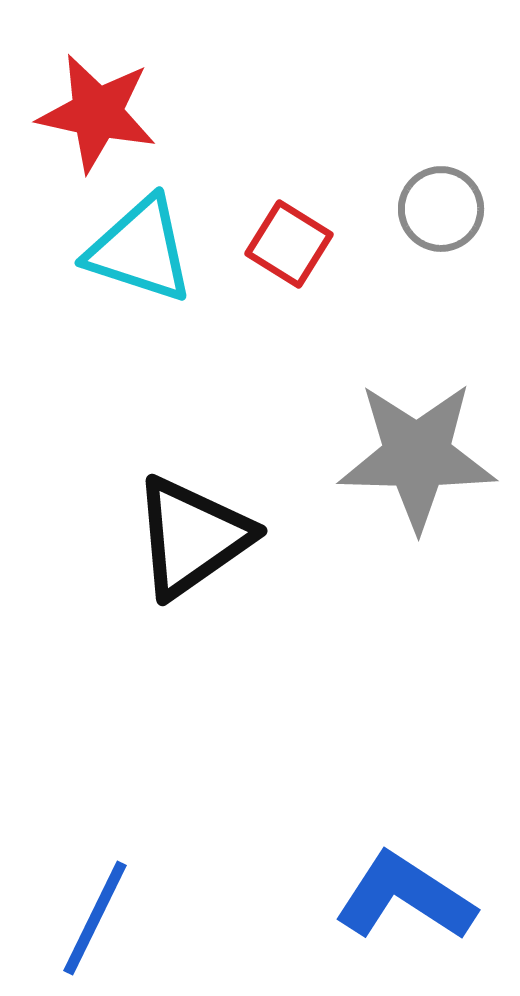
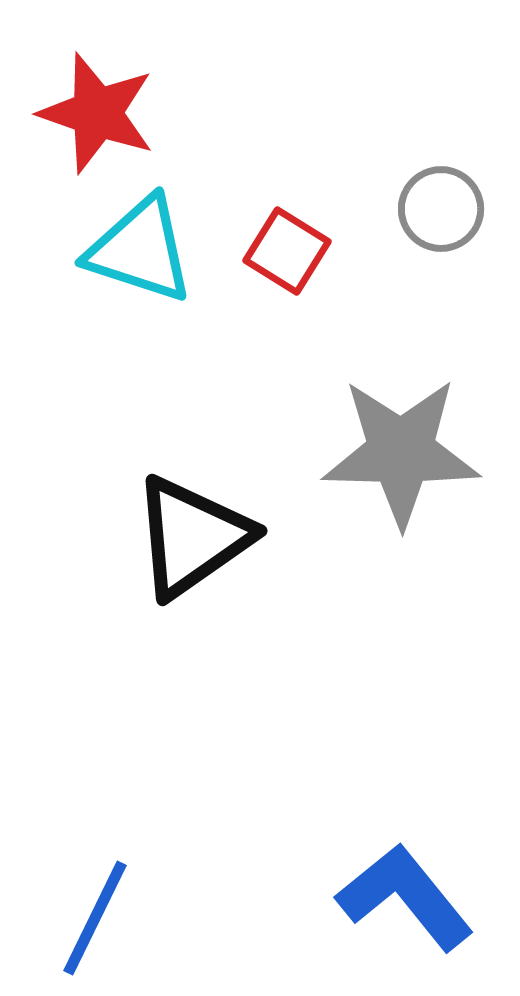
red star: rotated 7 degrees clockwise
red square: moved 2 px left, 7 px down
gray star: moved 16 px left, 4 px up
blue L-shape: rotated 18 degrees clockwise
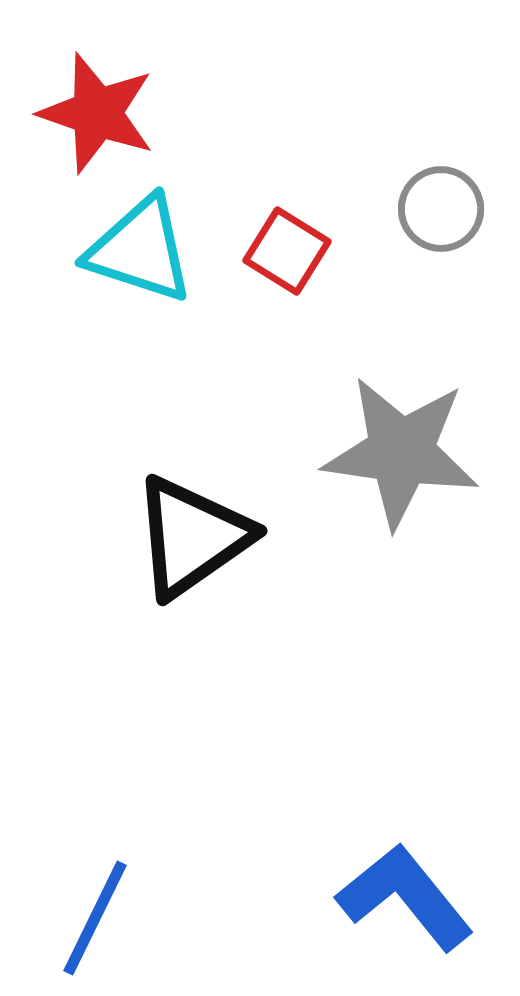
gray star: rotated 7 degrees clockwise
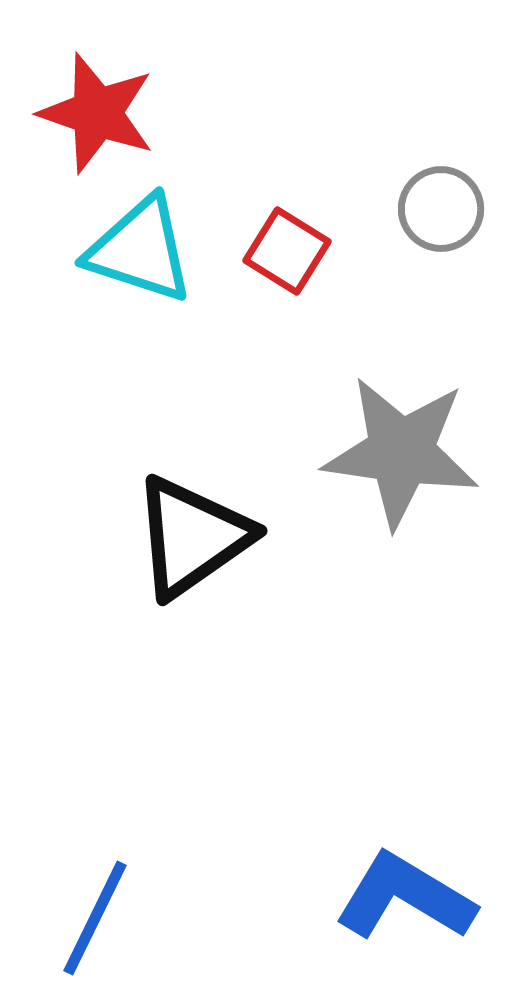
blue L-shape: rotated 20 degrees counterclockwise
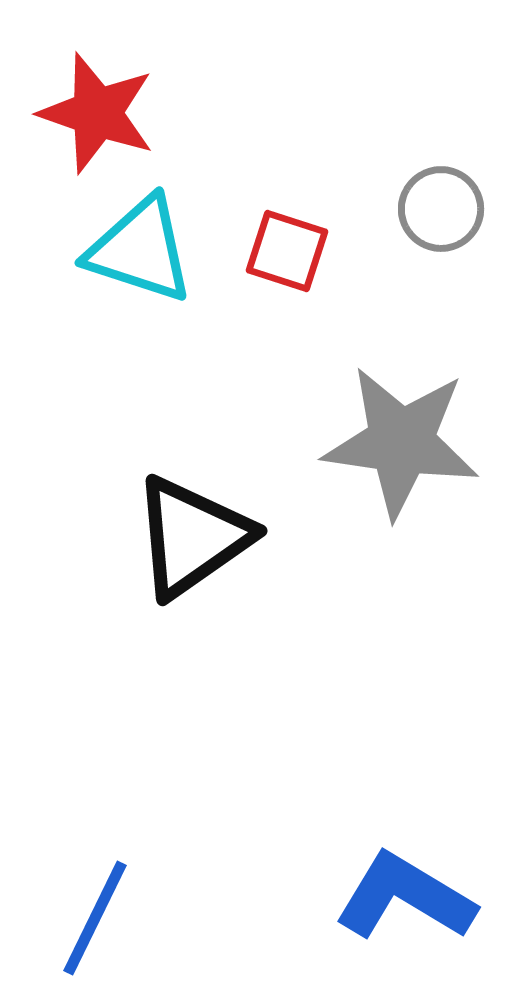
red square: rotated 14 degrees counterclockwise
gray star: moved 10 px up
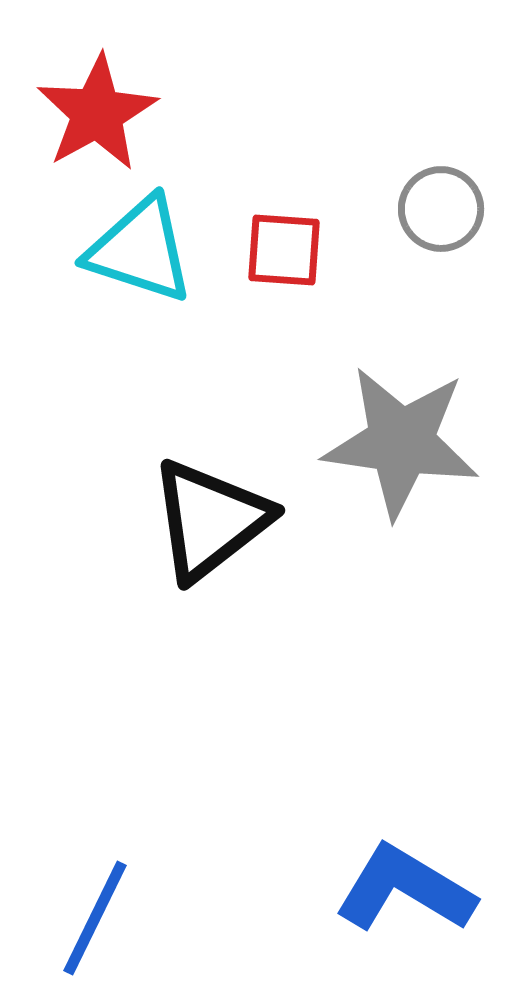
red star: rotated 24 degrees clockwise
red square: moved 3 px left, 1 px up; rotated 14 degrees counterclockwise
black triangle: moved 18 px right, 17 px up; rotated 3 degrees counterclockwise
blue L-shape: moved 8 px up
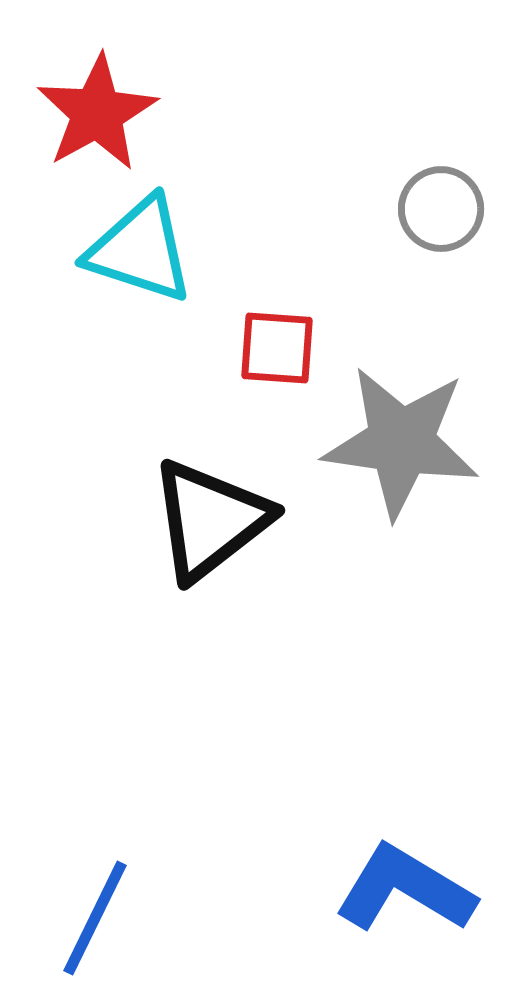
red square: moved 7 px left, 98 px down
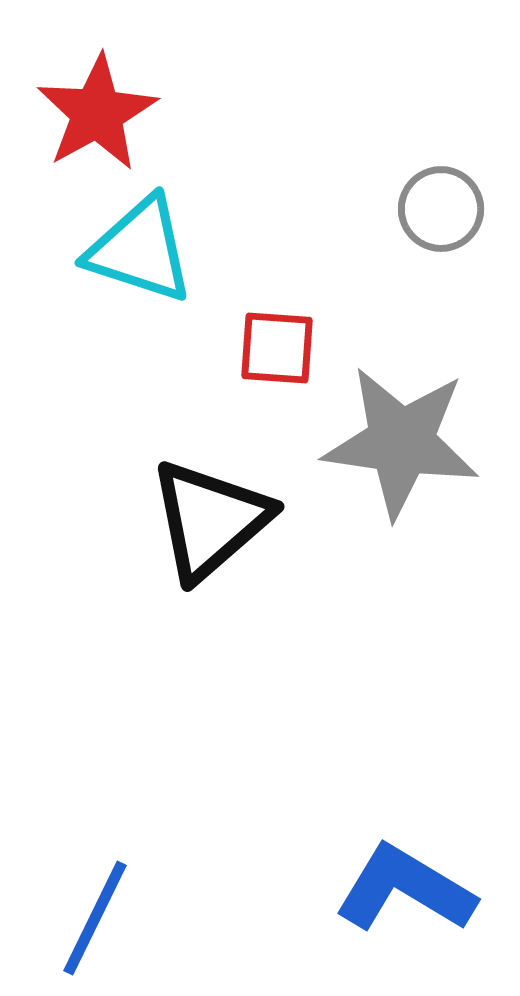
black triangle: rotated 3 degrees counterclockwise
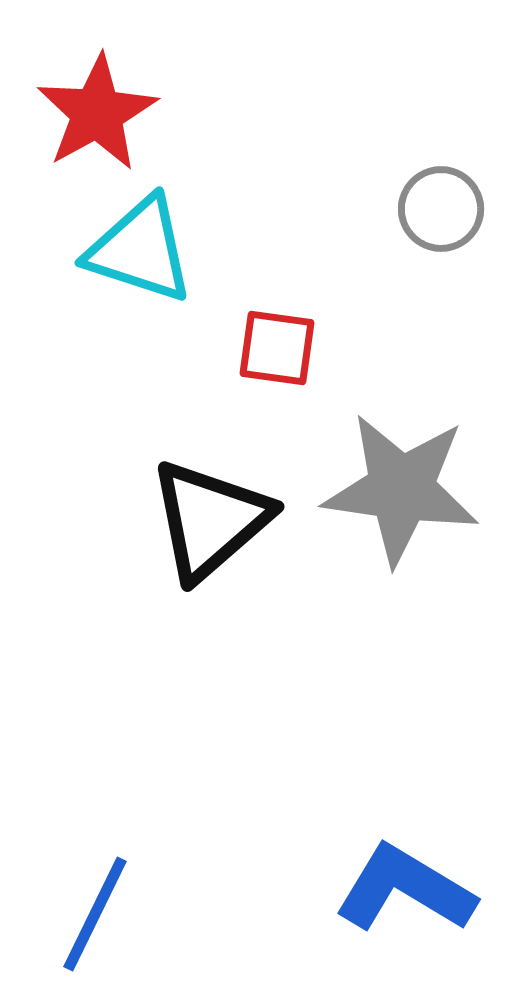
red square: rotated 4 degrees clockwise
gray star: moved 47 px down
blue line: moved 4 px up
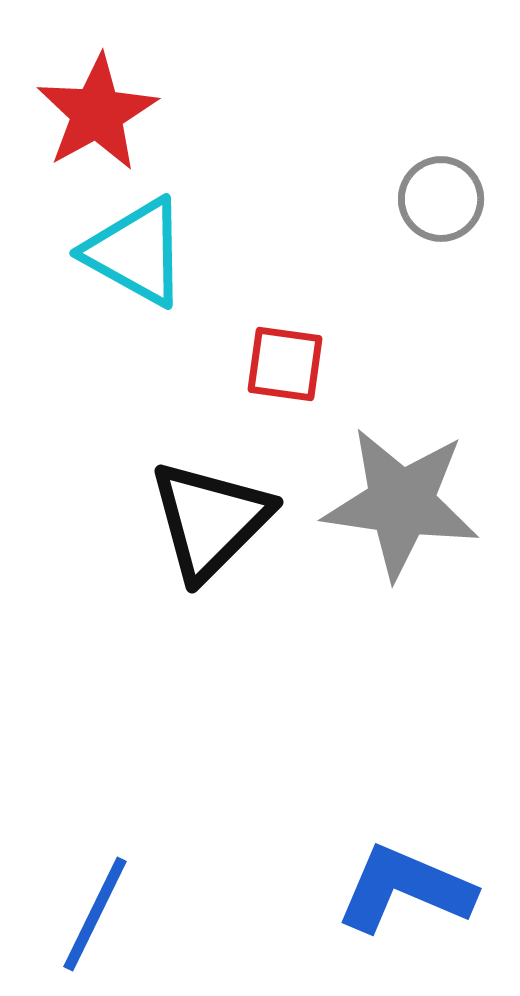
gray circle: moved 10 px up
cyan triangle: moved 4 px left, 2 px down; rotated 11 degrees clockwise
red square: moved 8 px right, 16 px down
gray star: moved 14 px down
black triangle: rotated 4 degrees counterclockwise
blue L-shape: rotated 8 degrees counterclockwise
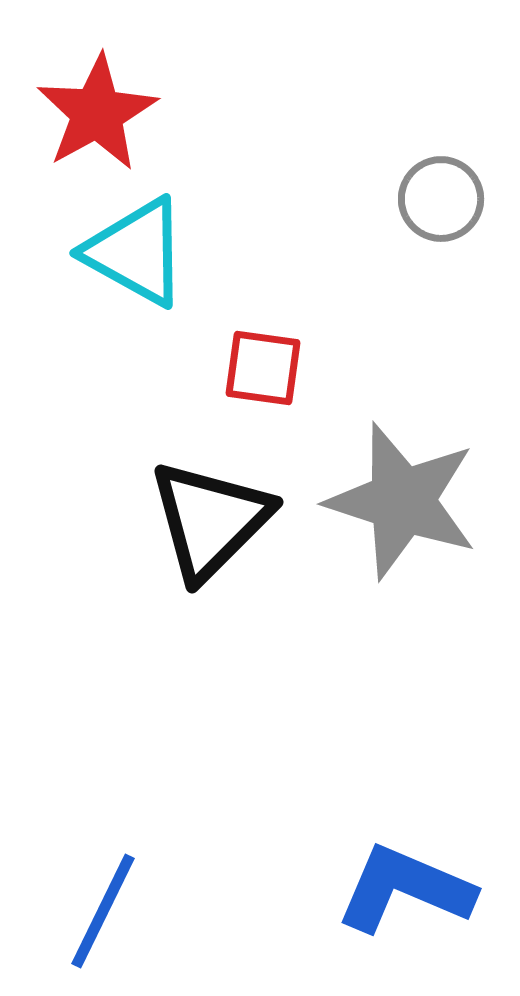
red square: moved 22 px left, 4 px down
gray star: moved 1 px right, 2 px up; rotated 10 degrees clockwise
blue line: moved 8 px right, 3 px up
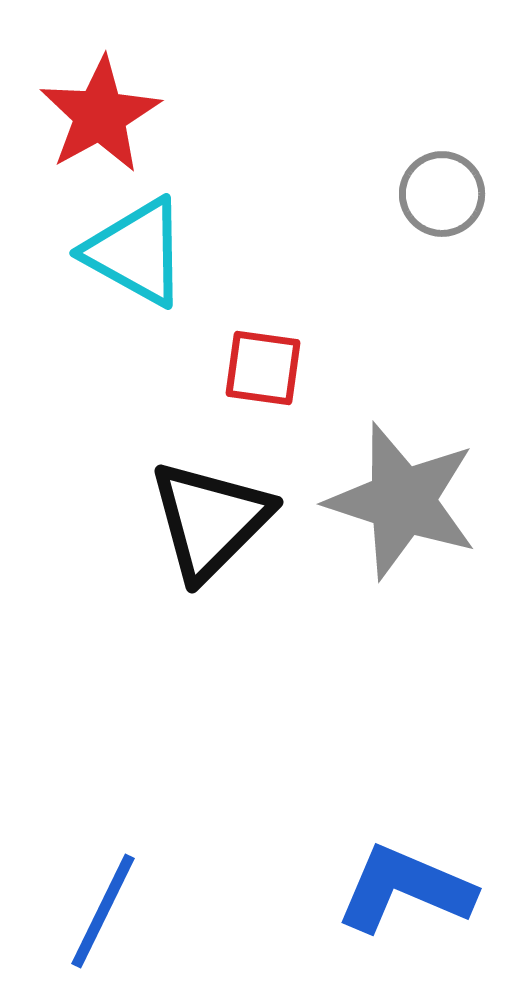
red star: moved 3 px right, 2 px down
gray circle: moved 1 px right, 5 px up
